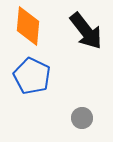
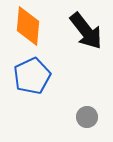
blue pentagon: rotated 21 degrees clockwise
gray circle: moved 5 px right, 1 px up
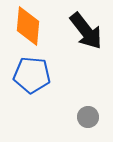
blue pentagon: moved 1 px up; rotated 30 degrees clockwise
gray circle: moved 1 px right
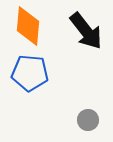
blue pentagon: moved 2 px left, 2 px up
gray circle: moved 3 px down
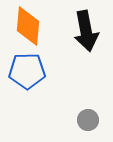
black arrow: rotated 27 degrees clockwise
blue pentagon: moved 3 px left, 2 px up; rotated 6 degrees counterclockwise
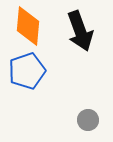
black arrow: moved 6 px left; rotated 9 degrees counterclockwise
blue pentagon: rotated 18 degrees counterclockwise
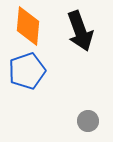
gray circle: moved 1 px down
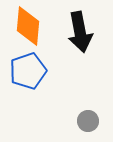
black arrow: moved 1 px down; rotated 9 degrees clockwise
blue pentagon: moved 1 px right
